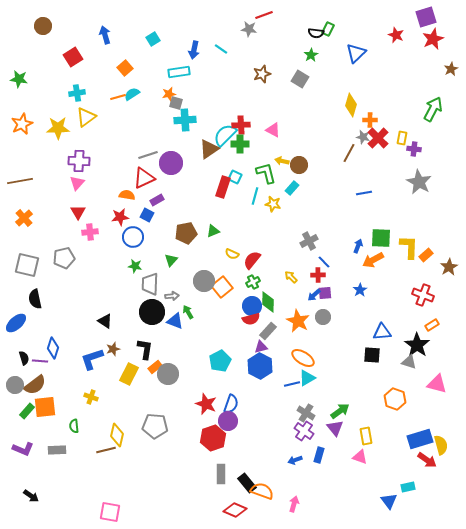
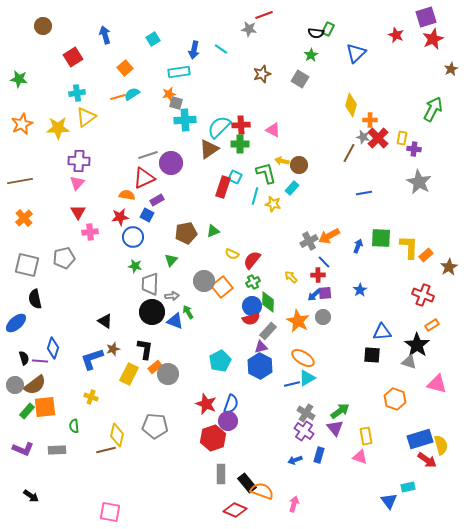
cyan semicircle at (225, 135): moved 6 px left, 8 px up
orange arrow at (373, 260): moved 44 px left, 24 px up
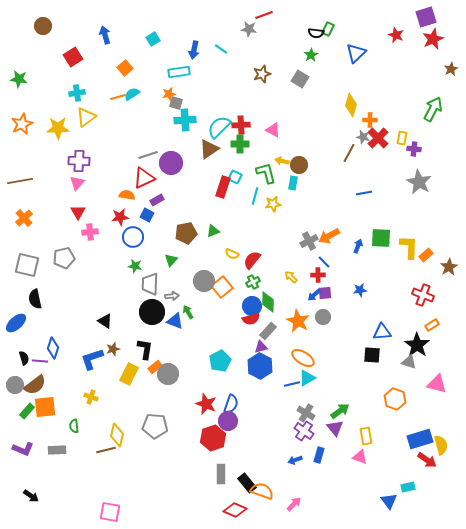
cyan rectangle at (292, 188): moved 1 px right, 5 px up; rotated 32 degrees counterclockwise
yellow star at (273, 204): rotated 21 degrees counterclockwise
blue star at (360, 290): rotated 24 degrees clockwise
pink arrow at (294, 504): rotated 28 degrees clockwise
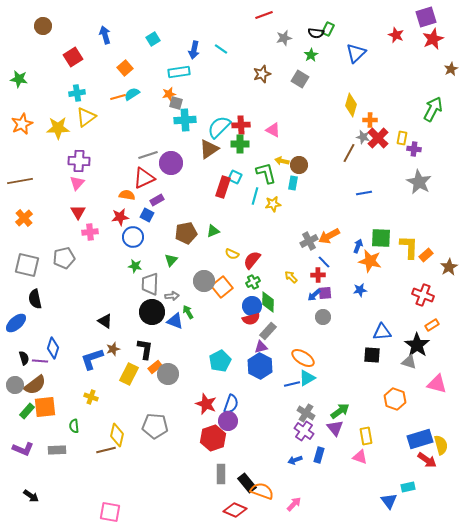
gray star at (249, 29): moved 35 px right, 9 px down; rotated 21 degrees counterclockwise
orange star at (298, 321): moved 72 px right, 60 px up; rotated 15 degrees counterclockwise
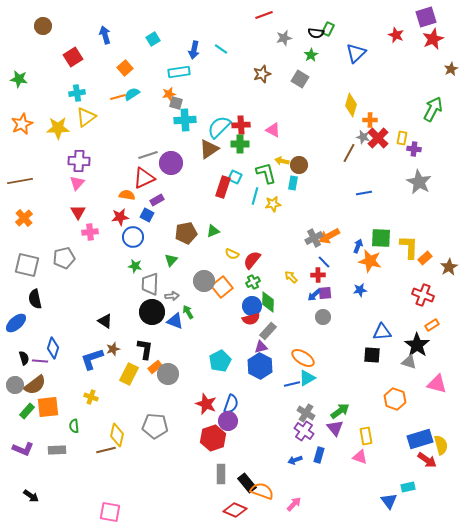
gray cross at (309, 241): moved 5 px right, 3 px up
orange rectangle at (426, 255): moved 1 px left, 3 px down
orange square at (45, 407): moved 3 px right
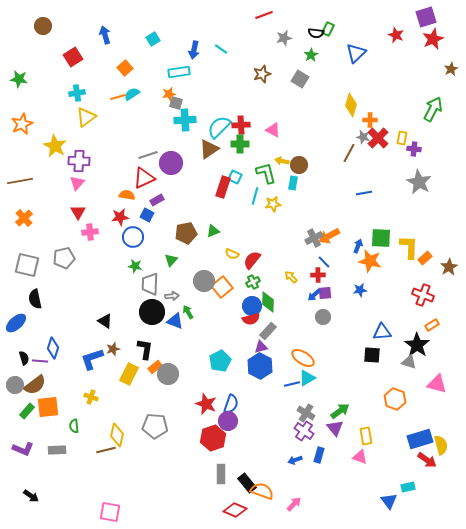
yellow star at (58, 128): moved 3 px left, 18 px down; rotated 30 degrees clockwise
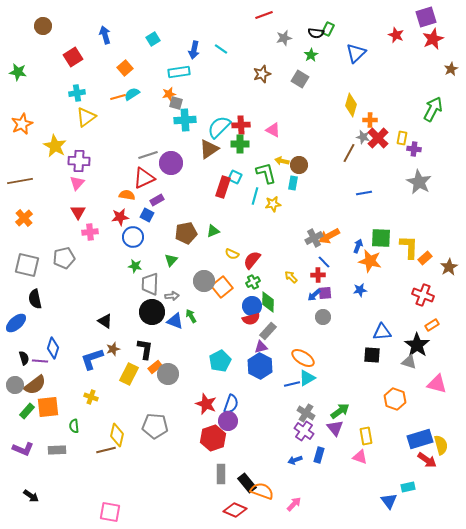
green star at (19, 79): moved 1 px left, 7 px up
green arrow at (188, 312): moved 3 px right, 4 px down
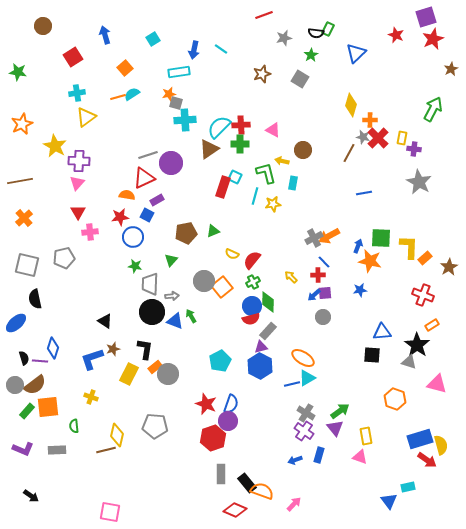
brown circle at (299, 165): moved 4 px right, 15 px up
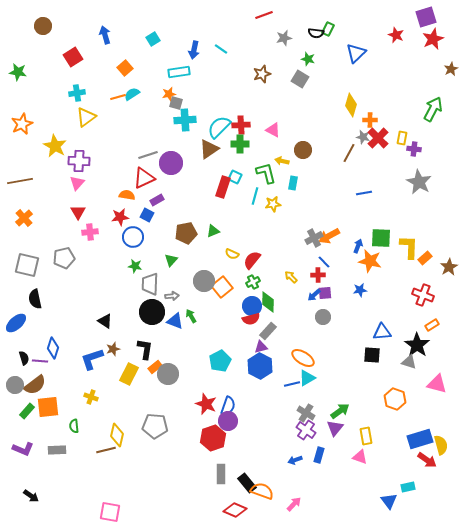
green star at (311, 55): moved 3 px left, 4 px down; rotated 24 degrees counterclockwise
blue semicircle at (231, 404): moved 3 px left, 2 px down
purple triangle at (335, 428): rotated 18 degrees clockwise
purple cross at (304, 431): moved 2 px right, 1 px up
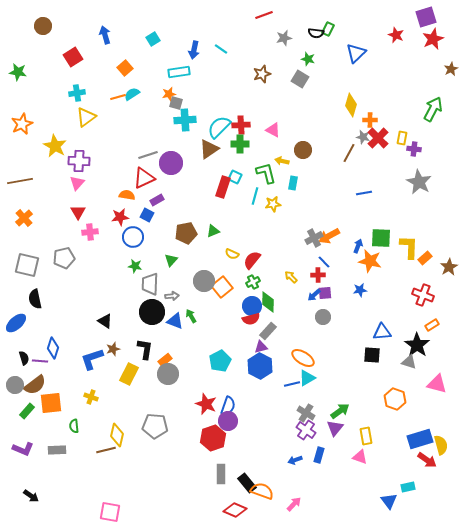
orange rectangle at (155, 367): moved 10 px right, 7 px up
orange square at (48, 407): moved 3 px right, 4 px up
